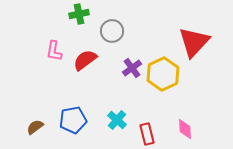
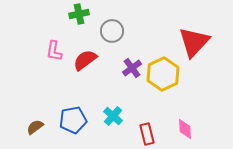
cyan cross: moved 4 px left, 4 px up
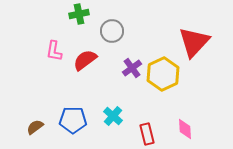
blue pentagon: rotated 12 degrees clockwise
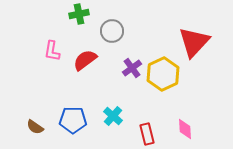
pink L-shape: moved 2 px left
brown semicircle: rotated 108 degrees counterclockwise
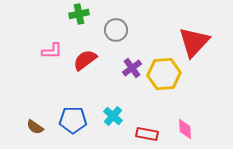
gray circle: moved 4 px right, 1 px up
pink L-shape: rotated 100 degrees counterclockwise
yellow hexagon: moved 1 px right; rotated 20 degrees clockwise
red rectangle: rotated 65 degrees counterclockwise
